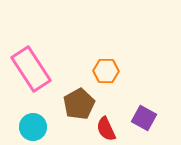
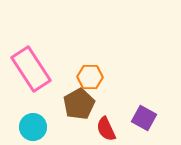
orange hexagon: moved 16 px left, 6 px down
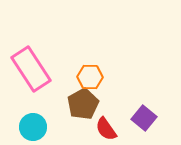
brown pentagon: moved 4 px right
purple square: rotated 10 degrees clockwise
red semicircle: rotated 10 degrees counterclockwise
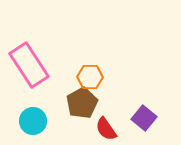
pink rectangle: moved 2 px left, 4 px up
brown pentagon: moved 1 px left, 1 px up
cyan circle: moved 6 px up
